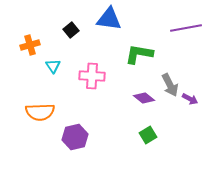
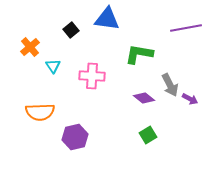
blue triangle: moved 2 px left
orange cross: moved 2 px down; rotated 24 degrees counterclockwise
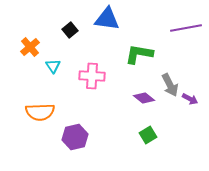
black square: moved 1 px left
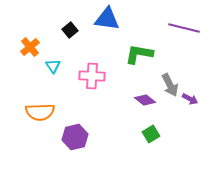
purple line: moved 2 px left; rotated 24 degrees clockwise
purple diamond: moved 1 px right, 2 px down
green square: moved 3 px right, 1 px up
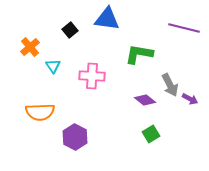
purple hexagon: rotated 20 degrees counterclockwise
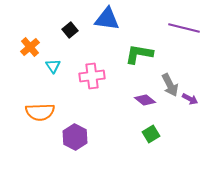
pink cross: rotated 10 degrees counterclockwise
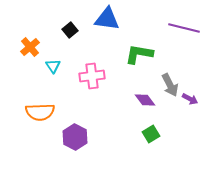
purple diamond: rotated 15 degrees clockwise
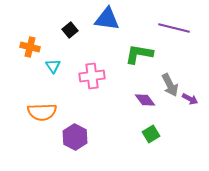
purple line: moved 10 px left
orange cross: rotated 36 degrees counterclockwise
orange semicircle: moved 2 px right
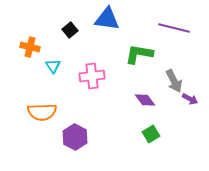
gray arrow: moved 4 px right, 4 px up
